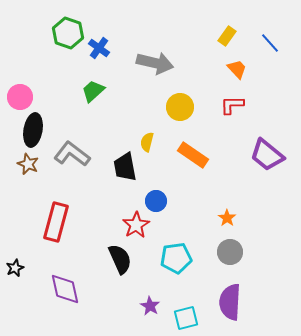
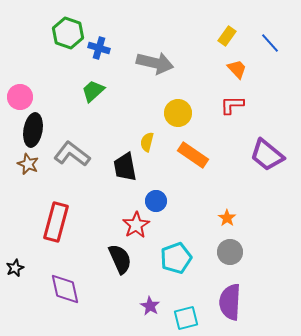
blue cross: rotated 20 degrees counterclockwise
yellow circle: moved 2 px left, 6 px down
cyan pentagon: rotated 12 degrees counterclockwise
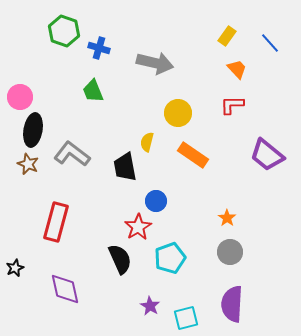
green hexagon: moved 4 px left, 2 px up
green trapezoid: rotated 70 degrees counterclockwise
red star: moved 2 px right, 2 px down
cyan pentagon: moved 6 px left
purple semicircle: moved 2 px right, 2 px down
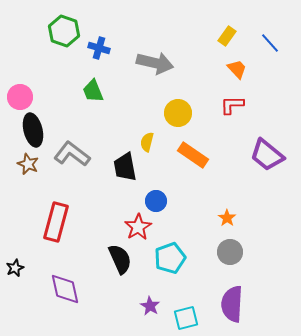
black ellipse: rotated 24 degrees counterclockwise
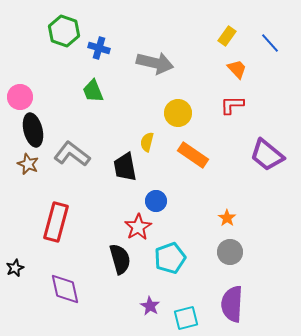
black semicircle: rotated 8 degrees clockwise
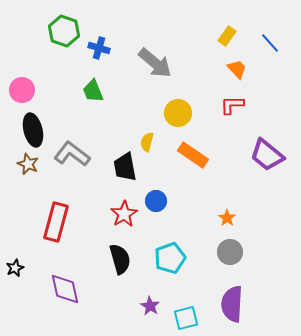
gray arrow: rotated 27 degrees clockwise
pink circle: moved 2 px right, 7 px up
red star: moved 14 px left, 13 px up
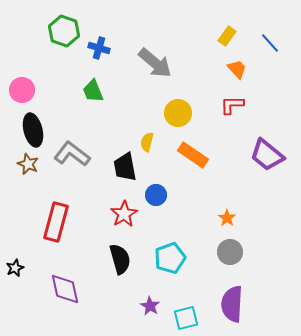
blue circle: moved 6 px up
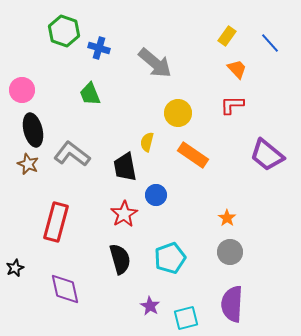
green trapezoid: moved 3 px left, 3 px down
